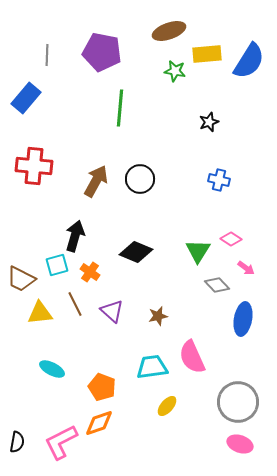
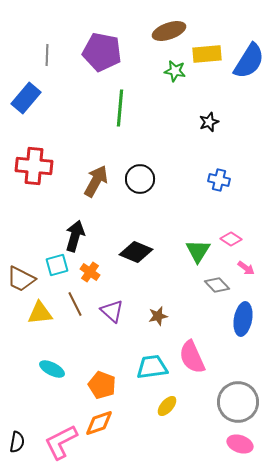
orange pentagon: moved 2 px up
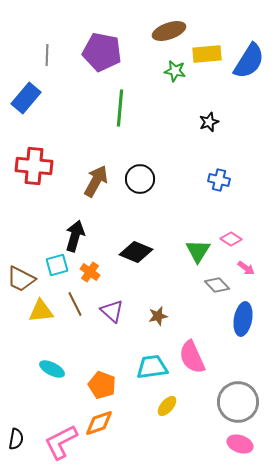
yellow triangle: moved 1 px right, 2 px up
black semicircle: moved 1 px left, 3 px up
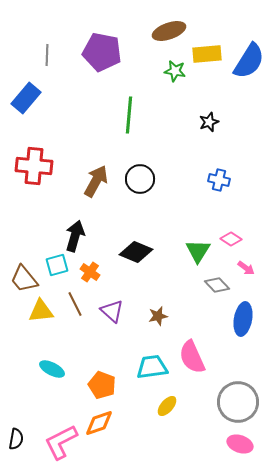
green line: moved 9 px right, 7 px down
brown trapezoid: moved 3 px right; rotated 24 degrees clockwise
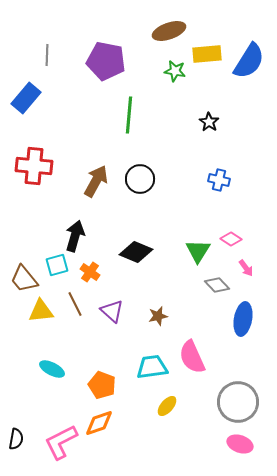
purple pentagon: moved 4 px right, 9 px down
black star: rotated 18 degrees counterclockwise
pink arrow: rotated 18 degrees clockwise
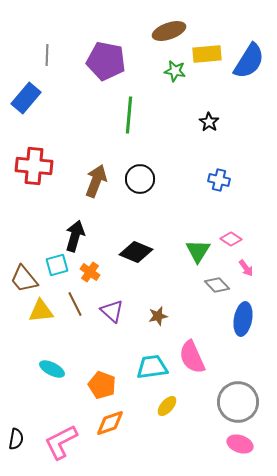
brown arrow: rotated 8 degrees counterclockwise
orange diamond: moved 11 px right
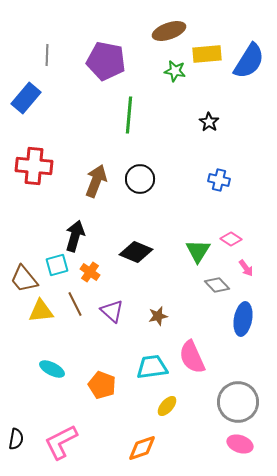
orange diamond: moved 32 px right, 25 px down
